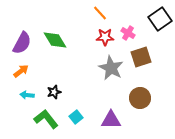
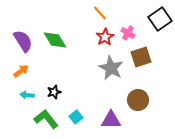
red star: rotated 30 degrees counterclockwise
purple semicircle: moved 1 px right, 2 px up; rotated 60 degrees counterclockwise
brown circle: moved 2 px left, 2 px down
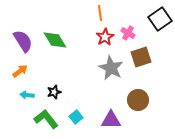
orange line: rotated 35 degrees clockwise
orange arrow: moved 1 px left
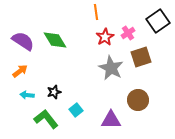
orange line: moved 4 px left, 1 px up
black square: moved 2 px left, 2 px down
pink cross: rotated 24 degrees clockwise
purple semicircle: rotated 25 degrees counterclockwise
cyan square: moved 7 px up
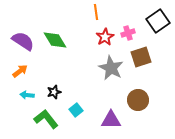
pink cross: rotated 16 degrees clockwise
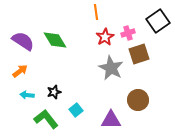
brown square: moved 2 px left, 3 px up
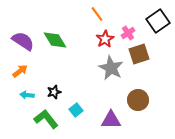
orange line: moved 1 px right, 2 px down; rotated 28 degrees counterclockwise
pink cross: rotated 16 degrees counterclockwise
red star: moved 2 px down
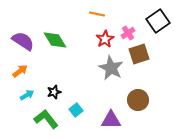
orange line: rotated 42 degrees counterclockwise
cyan arrow: rotated 144 degrees clockwise
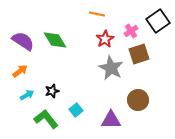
pink cross: moved 3 px right, 2 px up
black star: moved 2 px left, 1 px up
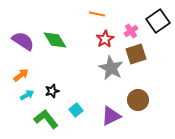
brown square: moved 3 px left
orange arrow: moved 1 px right, 4 px down
purple triangle: moved 4 px up; rotated 25 degrees counterclockwise
